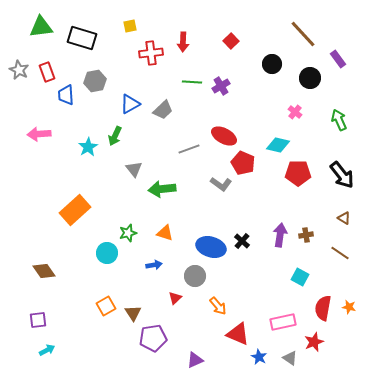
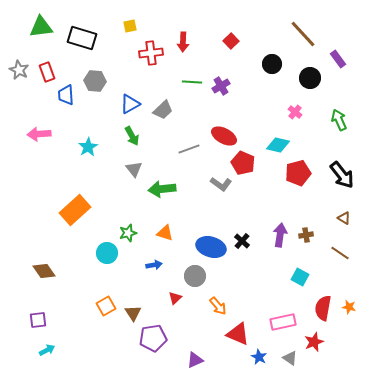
gray hexagon at (95, 81): rotated 15 degrees clockwise
green arrow at (115, 136): moved 17 px right; rotated 54 degrees counterclockwise
red pentagon at (298, 173): rotated 15 degrees counterclockwise
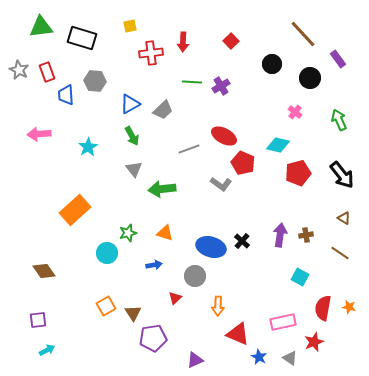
orange arrow at (218, 306): rotated 42 degrees clockwise
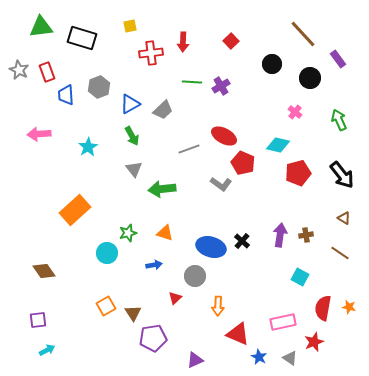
gray hexagon at (95, 81): moved 4 px right, 6 px down; rotated 25 degrees counterclockwise
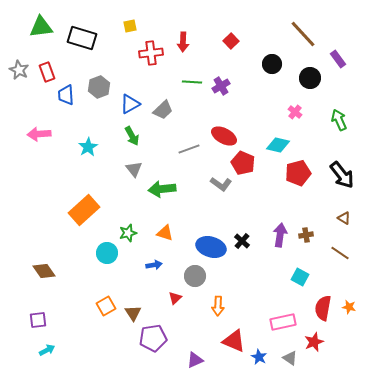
orange rectangle at (75, 210): moved 9 px right
red triangle at (238, 334): moved 4 px left, 7 px down
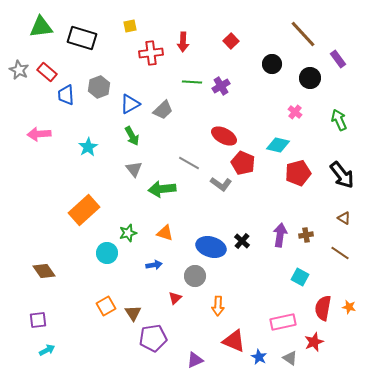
red rectangle at (47, 72): rotated 30 degrees counterclockwise
gray line at (189, 149): moved 14 px down; rotated 50 degrees clockwise
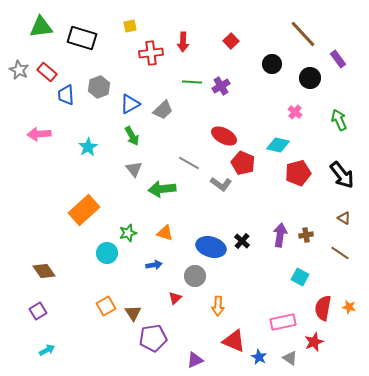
purple square at (38, 320): moved 9 px up; rotated 24 degrees counterclockwise
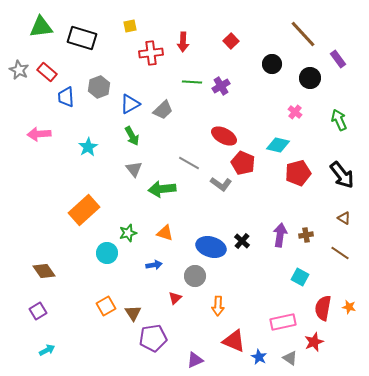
blue trapezoid at (66, 95): moved 2 px down
